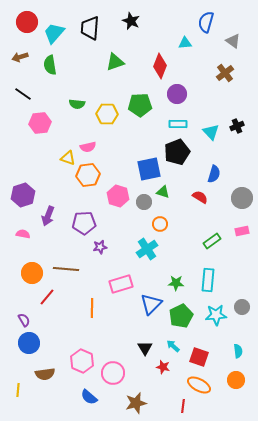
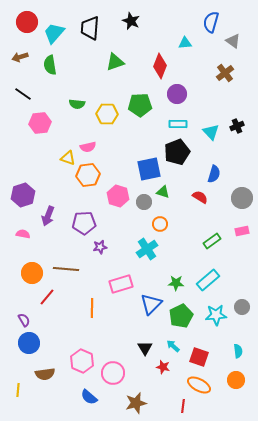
blue semicircle at (206, 22): moved 5 px right
cyan rectangle at (208, 280): rotated 45 degrees clockwise
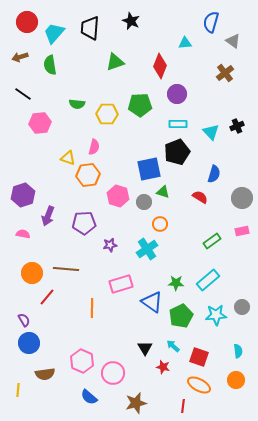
pink semicircle at (88, 147): moved 6 px right; rotated 63 degrees counterclockwise
purple star at (100, 247): moved 10 px right, 2 px up
blue triangle at (151, 304): moved 1 px right, 2 px up; rotated 40 degrees counterclockwise
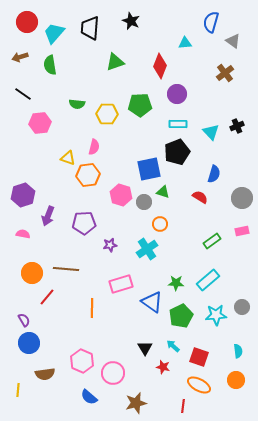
pink hexagon at (118, 196): moved 3 px right, 1 px up
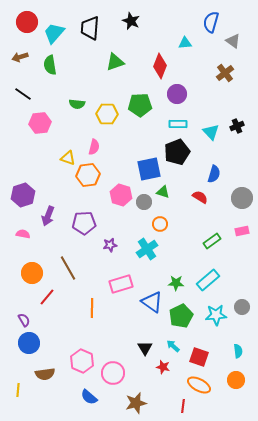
brown line at (66, 269): moved 2 px right, 1 px up; rotated 55 degrees clockwise
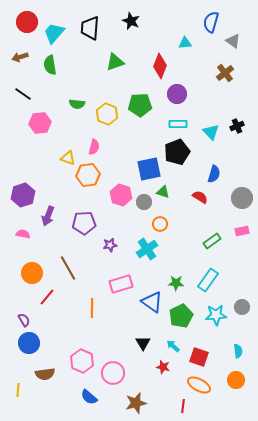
yellow hexagon at (107, 114): rotated 20 degrees clockwise
cyan rectangle at (208, 280): rotated 15 degrees counterclockwise
black triangle at (145, 348): moved 2 px left, 5 px up
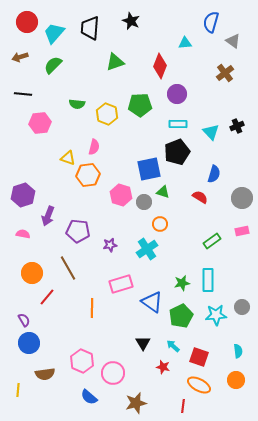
green semicircle at (50, 65): moved 3 px right; rotated 54 degrees clockwise
black line at (23, 94): rotated 30 degrees counterclockwise
purple pentagon at (84, 223): moved 6 px left, 8 px down; rotated 10 degrees clockwise
cyan rectangle at (208, 280): rotated 35 degrees counterclockwise
green star at (176, 283): moved 6 px right; rotated 14 degrees counterclockwise
